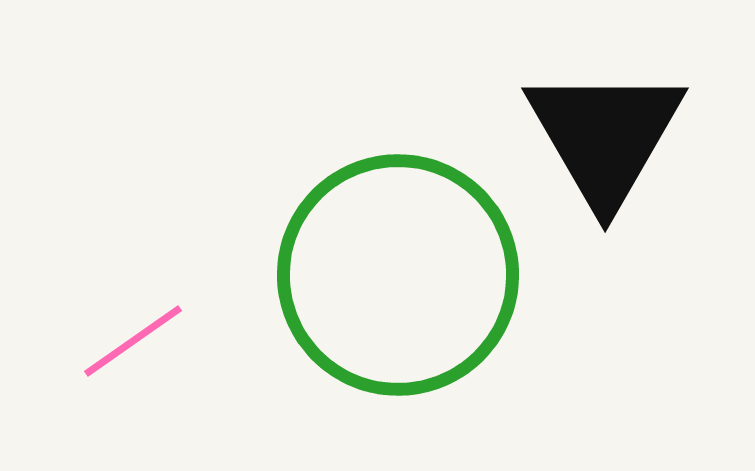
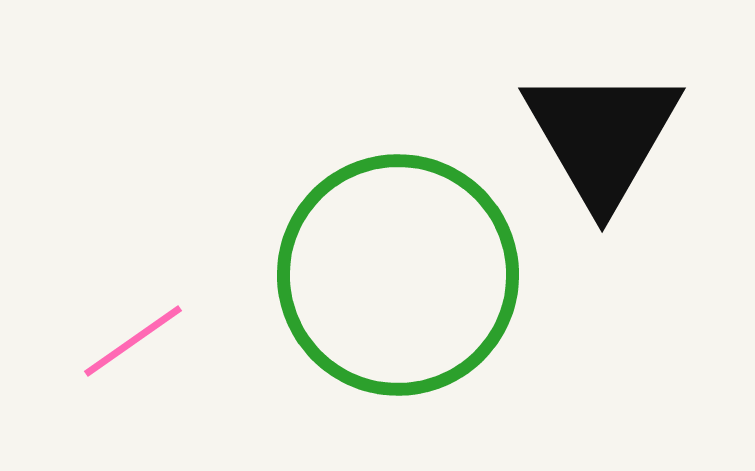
black triangle: moved 3 px left
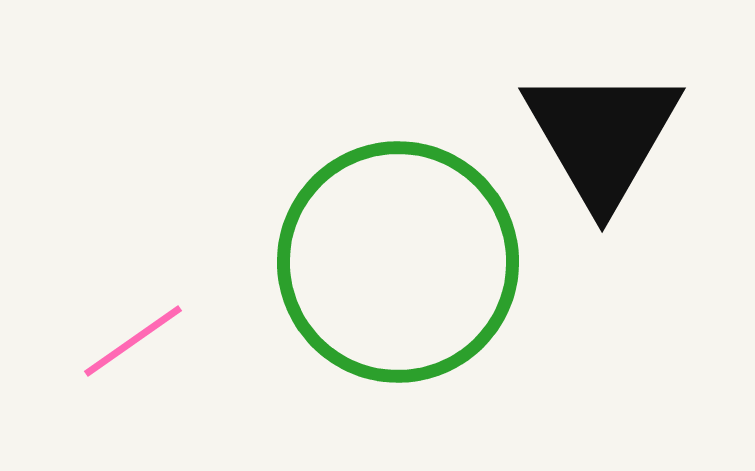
green circle: moved 13 px up
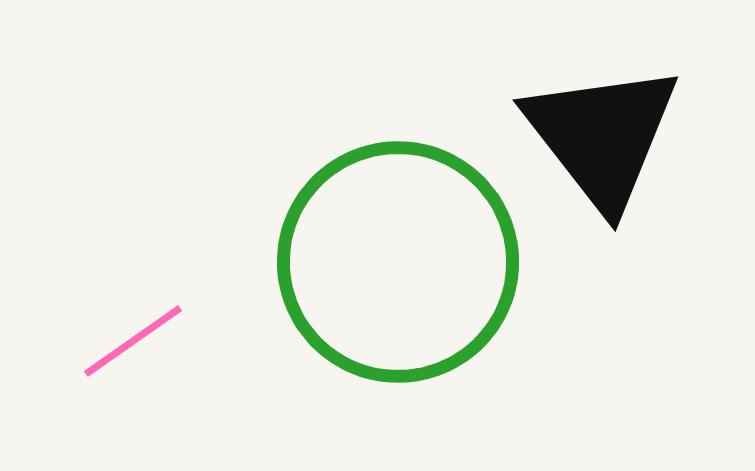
black triangle: rotated 8 degrees counterclockwise
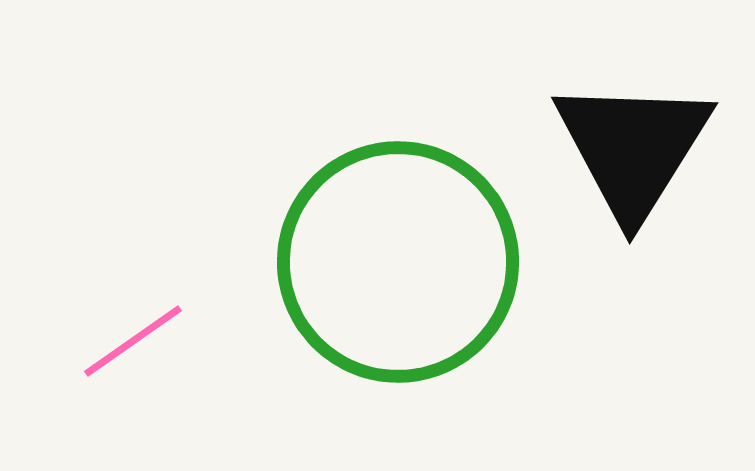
black triangle: moved 31 px right, 12 px down; rotated 10 degrees clockwise
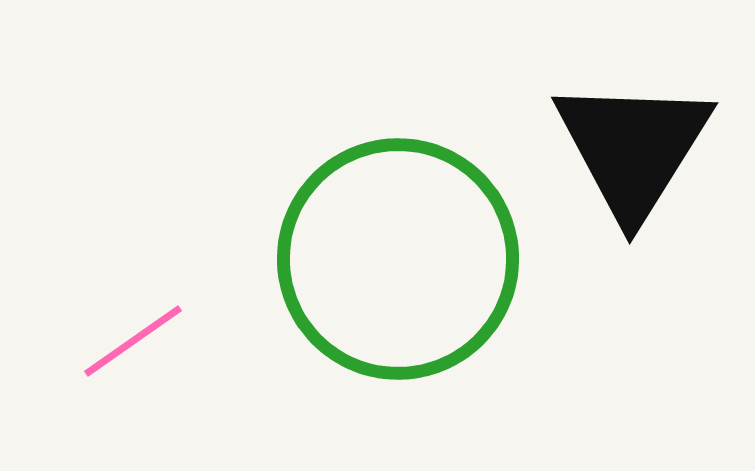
green circle: moved 3 px up
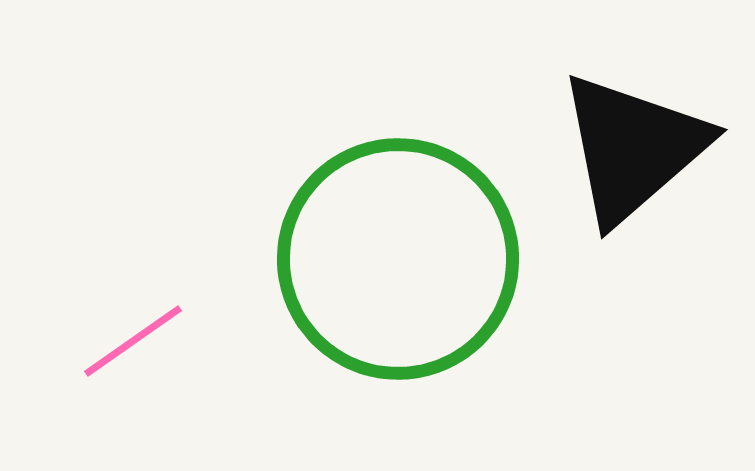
black triangle: rotated 17 degrees clockwise
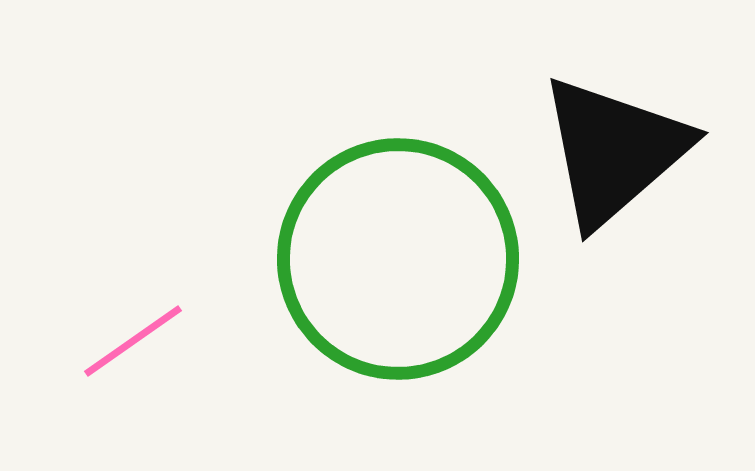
black triangle: moved 19 px left, 3 px down
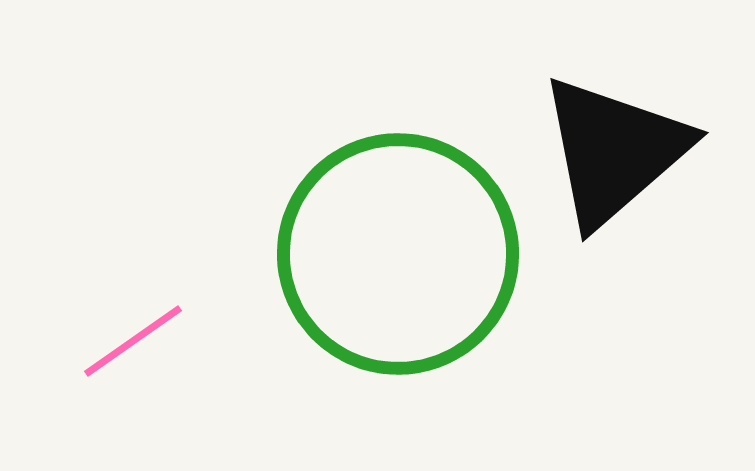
green circle: moved 5 px up
